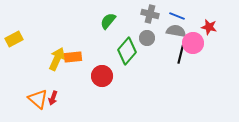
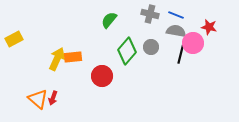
blue line: moved 1 px left, 1 px up
green semicircle: moved 1 px right, 1 px up
gray circle: moved 4 px right, 9 px down
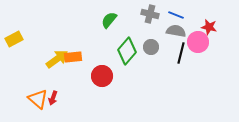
pink circle: moved 5 px right, 1 px up
yellow arrow: rotated 30 degrees clockwise
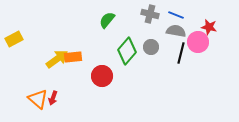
green semicircle: moved 2 px left
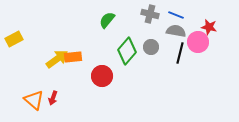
black line: moved 1 px left
orange triangle: moved 4 px left, 1 px down
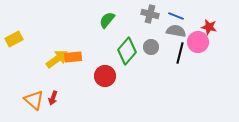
blue line: moved 1 px down
red circle: moved 3 px right
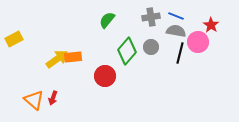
gray cross: moved 1 px right, 3 px down; rotated 24 degrees counterclockwise
red star: moved 2 px right, 2 px up; rotated 21 degrees clockwise
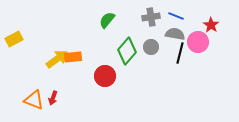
gray semicircle: moved 1 px left, 3 px down
orange triangle: rotated 20 degrees counterclockwise
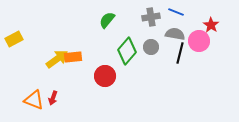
blue line: moved 4 px up
pink circle: moved 1 px right, 1 px up
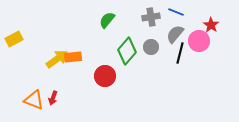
gray semicircle: rotated 60 degrees counterclockwise
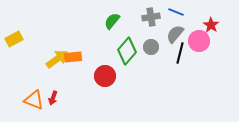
green semicircle: moved 5 px right, 1 px down
